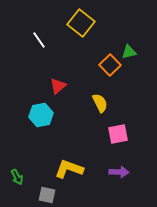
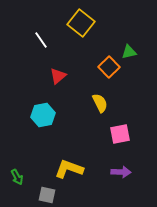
white line: moved 2 px right
orange square: moved 1 px left, 2 px down
red triangle: moved 10 px up
cyan hexagon: moved 2 px right
pink square: moved 2 px right
purple arrow: moved 2 px right
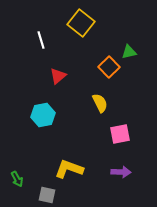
white line: rotated 18 degrees clockwise
green arrow: moved 2 px down
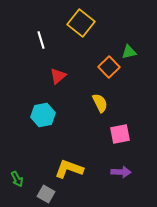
gray square: moved 1 px left, 1 px up; rotated 18 degrees clockwise
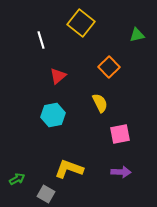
green triangle: moved 8 px right, 17 px up
cyan hexagon: moved 10 px right
green arrow: rotated 91 degrees counterclockwise
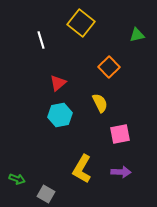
red triangle: moved 7 px down
cyan hexagon: moved 7 px right
yellow L-shape: moved 13 px right; rotated 80 degrees counterclockwise
green arrow: rotated 49 degrees clockwise
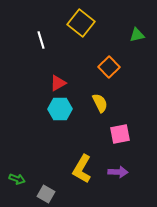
red triangle: rotated 12 degrees clockwise
cyan hexagon: moved 6 px up; rotated 10 degrees clockwise
purple arrow: moved 3 px left
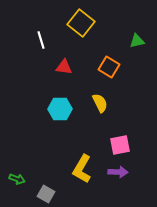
green triangle: moved 6 px down
orange square: rotated 15 degrees counterclockwise
red triangle: moved 6 px right, 16 px up; rotated 36 degrees clockwise
pink square: moved 11 px down
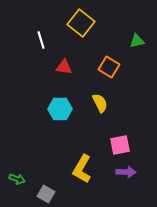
purple arrow: moved 8 px right
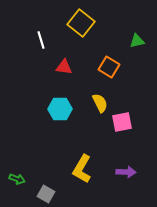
pink square: moved 2 px right, 23 px up
